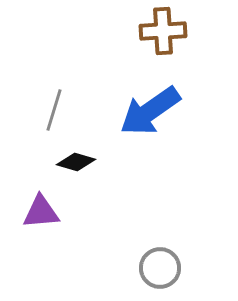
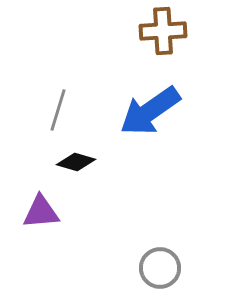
gray line: moved 4 px right
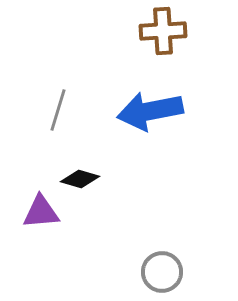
blue arrow: rotated 24 degrees clockwise
black diamond: moved 4 px right, 17 px down
gray circle: moved 2 px right, 4 px down
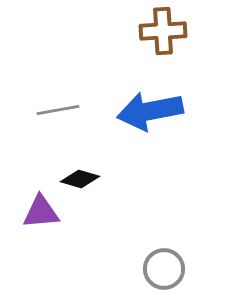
gray line: rotated 63 degrees clockwise
gray circle: moved 2 px right, 3 px up
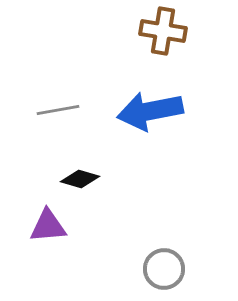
brown cross: rotated 12 degrees clockwise
purple triangle: moved 7 px right, 14 px down
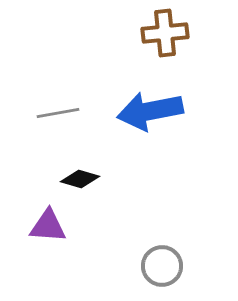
brown cross: moved 2 px right, 2 px down; rotated 15 degrees counterclockwise
gray line: moved 3 px down
purple triangle: rotated 9 degrees clockwise
gray circle: moved 2 px left, 3 px up
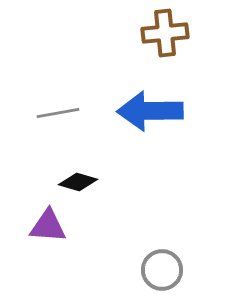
blue arrow: rotated 10 degrees clockwise
black diamond: moved 2 px left, 3 px down
gray circle: moved 4 px down
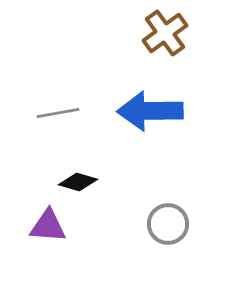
brown cross: rotated 30 degrees counterclockwise
gray circle: moved 6 px right, 46 px up
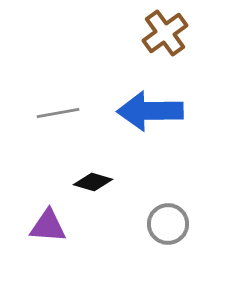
black diamond: moved 15 px right
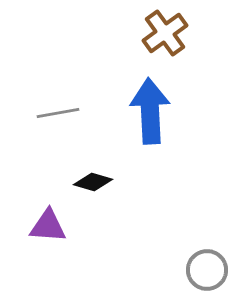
blue arrow: rotated 88 degrees clockwise
gray circle: moved 39 px right, 46 px down
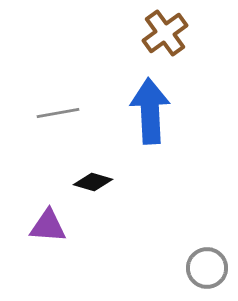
gray circle: moved 2 px up
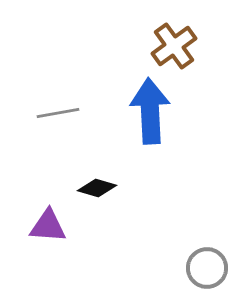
brown cross: moved 9 px right, 13 px down
black diamond: moved 4 px right, 6 px down
